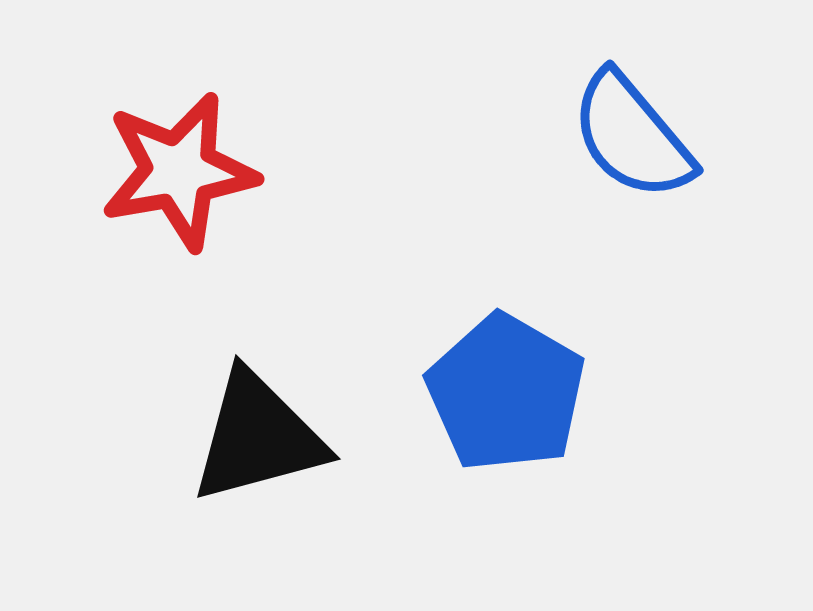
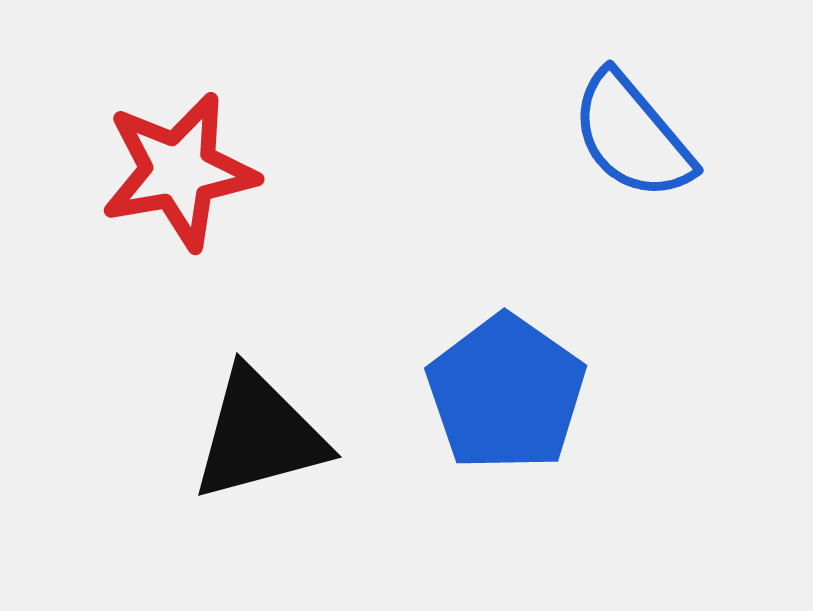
blue pentagon: rotated 5 degrees clockwise
black triangle: moved 1 px right, 2 px up
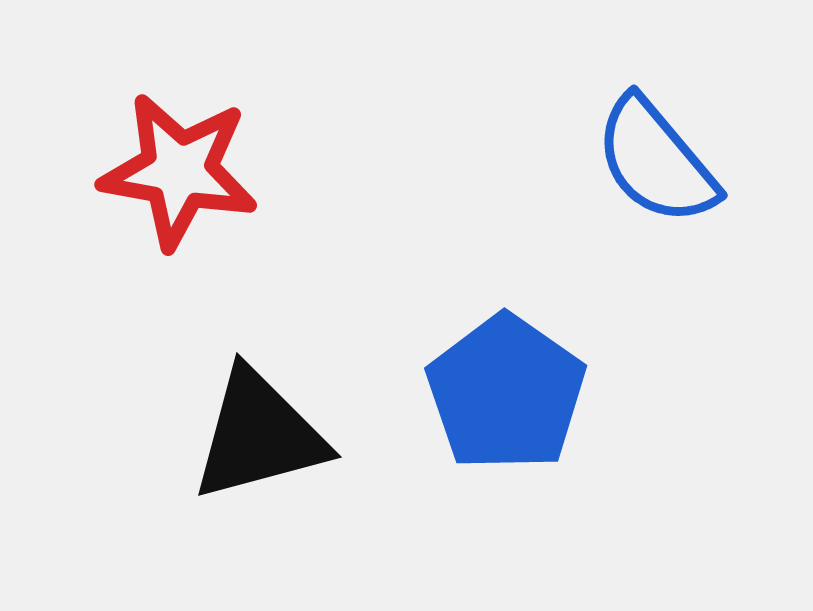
blue semicircle: moved 24 px right, 25 px down
red star: rotated 20 degrees clockwise
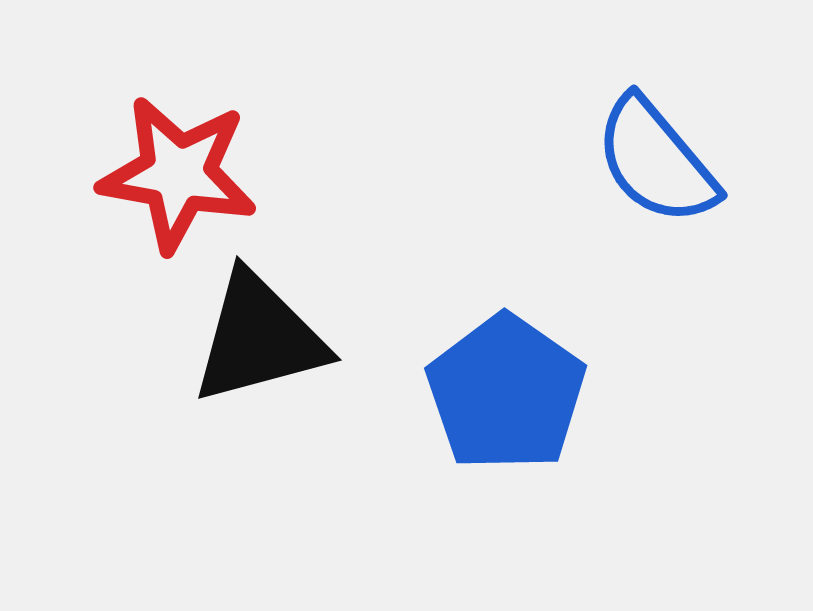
red star: moved 1 px left, 3 px down
black triangle: moved 97 px up
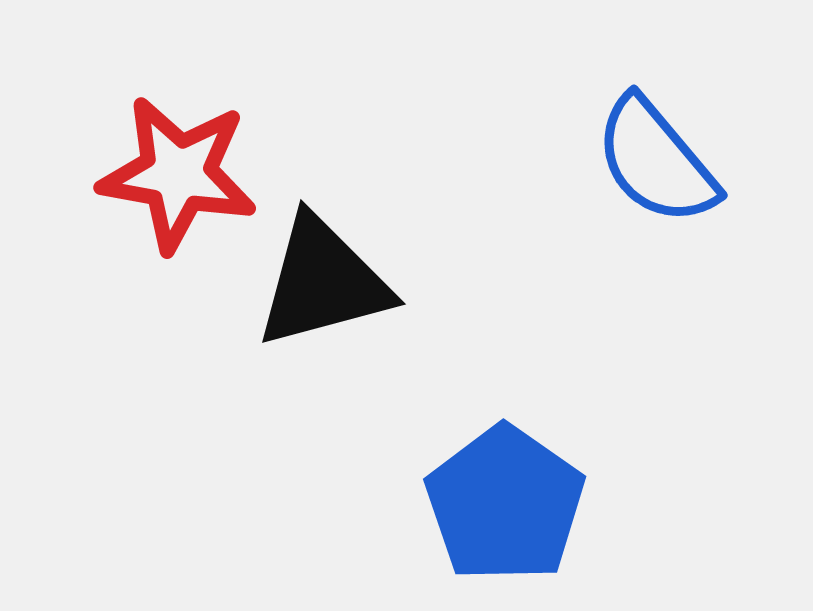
black triangle: moved 64 px right, 56 px up
blue pentagon: moved 1 px left, 111 px down
